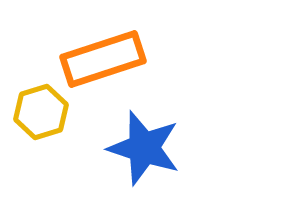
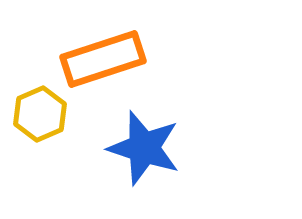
yellow hexagon: moved 1 px left, 2 px down; rotated 6 degrees counterclockwise
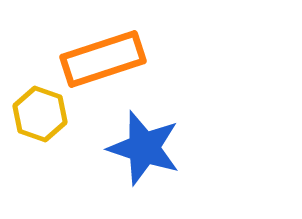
yellow hexagon: rotated 18 degrees counterclockwise
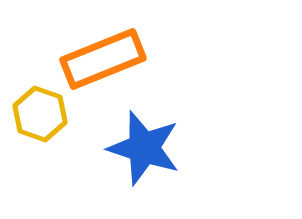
orange rectangle: rotated 4 degrees counterclockwise
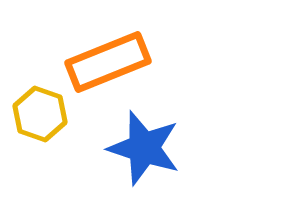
orange rectangle: moved 5 px right, 3 px down
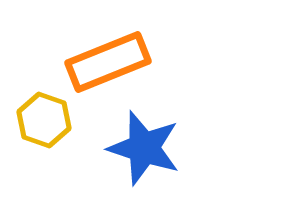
yellow hexagon: moved 4 px right, 6 px down
